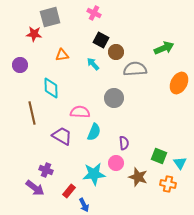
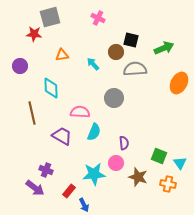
pink cross: moved 4 px right, 5 px down
black square: moved 30 px right; rotated 14 degrees counterclockwise
purple circle: moved 1 px down
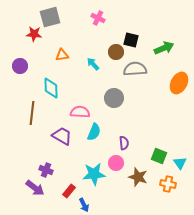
brown line: rotated 20 degrees clockwise
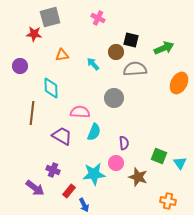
purple cross: moved 7 px right
orange cross: moved 17 px down
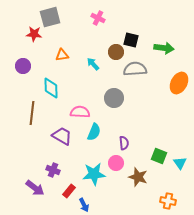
green arrow: rotated 30 degrees clockwise
purple circle: moved 3 px right
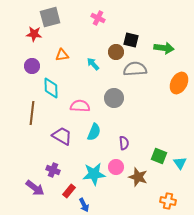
purple circle: moved 9 px right
pink semicircle: moved 6 px up
pink circle: moved 4 px down
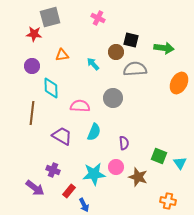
gray circle: moved 1 px left
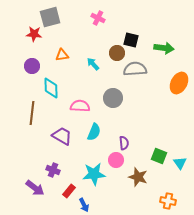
brown circle: moved 1 px right, 1 px down
pink circle: moved 7 px up
